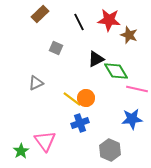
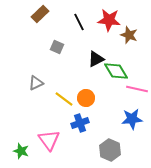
gray square: moved 1 px right, 1 px up
yellow line: moved 8 px left
pink triangle: moved 4 px right, 1 px up
green star: rotated 21 degrees counterclockwise
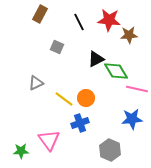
brown rectangle: rotated 18 degrees counterclockwise
brown star: rotated 24 degrees counterclockwise
green star: rotated 21 degrees counterclockwise
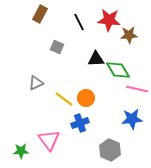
black triangle: rotated 24 degrees clockwise
green diamond: moved 2 px right, 1 px up
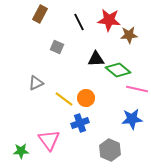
green diamond: rotated 20 degrees counterclockwise
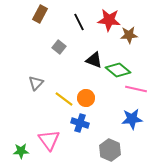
gray square: moved 2 px right; rotated 16 degrees clockwise
black triangle: moved 2 px left, 1 px down; rotated 24 degrees clockwise
gray triangle: rotated 21 degrees counterclockwise
pink line: moved 1 px left
blue cross: rotated 36 degrees clockwise
